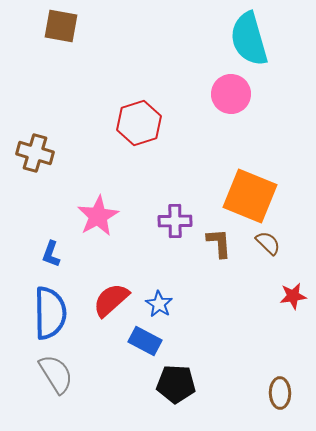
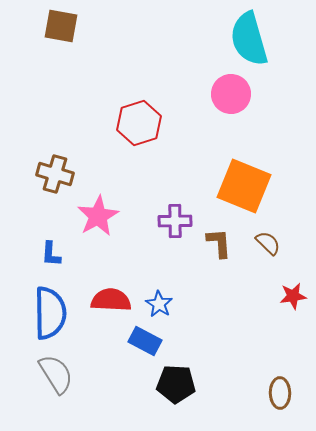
brown cross: moved 20 px right, 21 px down
orange square: moved 6 px left, 10 px up
blue L-shape: rotated 16 degrees counterclockwise
red semicircle: rotated 45 degrees clockwise
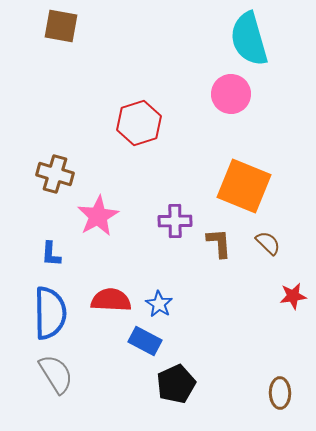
black pentagon: rotated 27 degrees counterclockwise
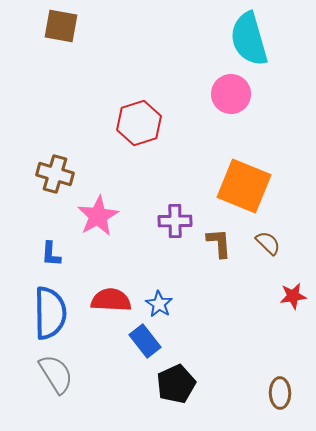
blue rectangle: rotated 24 degrees clockwise
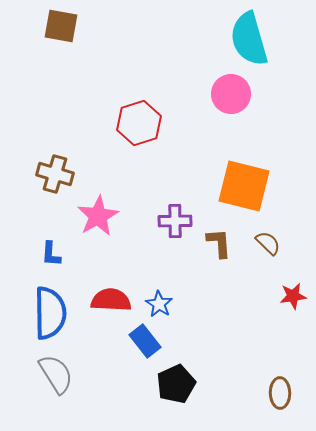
orange square: rotated 8 degrees counterclockwise
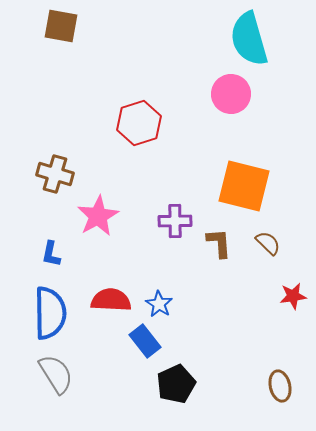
blue L-shape: rotated 8 degrees clockwise
brown ellipse: moved 7 px up; rotated 12 degrees counterclockwise
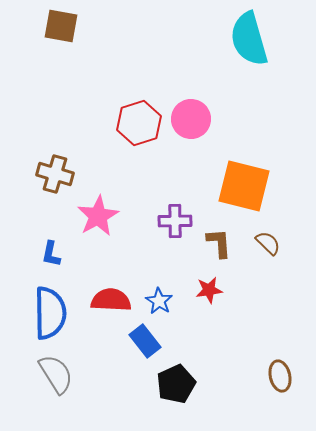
pink circle: moved 40 px left, 25 px down
red star: moved 84 px left, 6 px up
blue star: moved 3 px up
brown ellipse: moved 10 px up
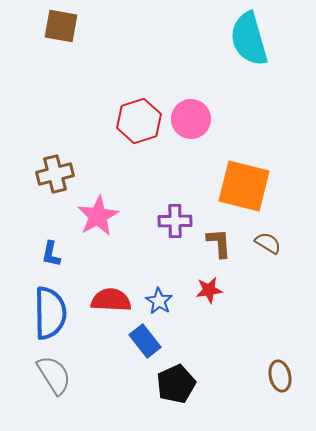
red hexagon: moved 2 px up
brown cross: rotated 30 degrees counterclockwise
brown semicircle: rotated 12 degrees counterclockwise
gray semicircle: moved 2 px left, 1 px down
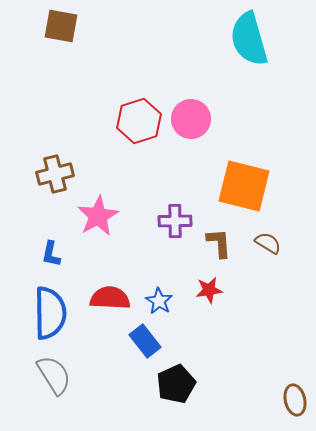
red semicircle: moved 1 px left, 2 px up
brown ellipse: moved 15 px right, 24 px down
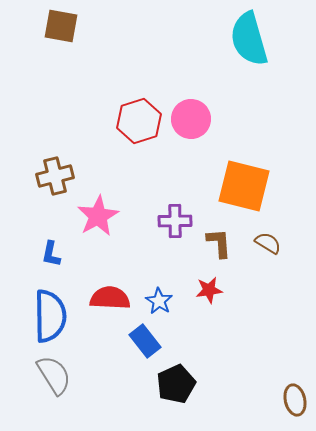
brown cross: moved 2 px down
blue semicircle: moved 3 px down
